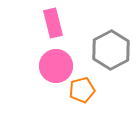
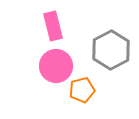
pink rectangle: moved 3 px down
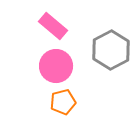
pink rectangle: rotated 36 degrees counterclockwise
orange pentagon: moved 19 px left, 12 px down
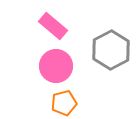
orange pentagon: moved 1 px right, 1 px down
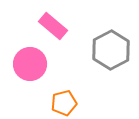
pink circle: moved 26 px left, 2 px up
